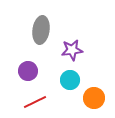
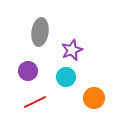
gray ellipse: moved 1 px left, 2 px down
purple star: rotated 15 degrees counterclockwise
cyan circle: moved 4 px left, 3 px up
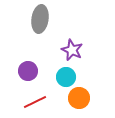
gray ellipse: moved 13 px up
purple star: rotated 25 degrees counterclockwise
orange circle: moved 15 px left
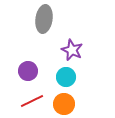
gray ellipse: moved 4 px right
orange circle: moved 15 px left, 6 px down
red line: moved 3 px left, 1 px up
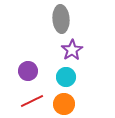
gray ellipse: moved 17 px right; rotated 12 degrees counterclockwise
purple star: rotated 15 degrees clockwise
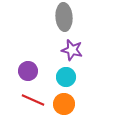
gray ellipse: moved 3 px right, 2 px up
purple star: rotated 25 degrees counterclockwise
red line: moved 1 px right, 1 px up; rotated 50 degrees clockwise
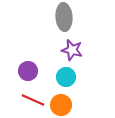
orange circle: moved 3 px left, 1 px down
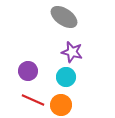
gray ellipse: rotated 52 degrees counterclockwise
purple star: moved 2 px down
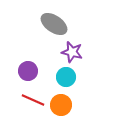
gray ellipse: moved 10 px left, 7 px down
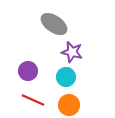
orange circle: moved 8 px right
